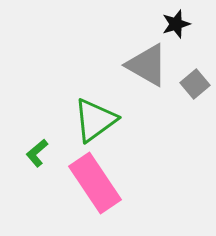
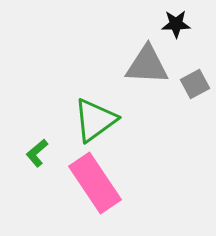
black star: rotated 16 degrees clockwise
gray triangle: rotated 27 degrees counterclockwise
gray square: rotated 12 degrees clockwise
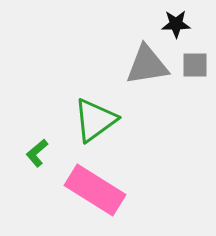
gray triangle: rotated 12 degrees counterclockwise
gray square: moved 19 px up; rotated 28 degrees clockwise
pink rectangle: moved 7 px down; rotated 24 degrees counterclockwise
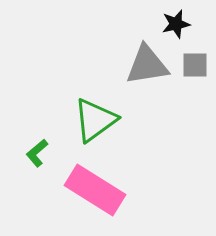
black star: rotated 12 degrees counterclockwise
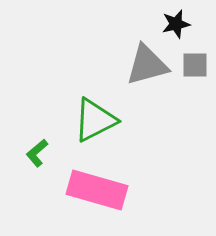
gray triangle: rotated 6 degrees counterclockwise
green triangle: rotated 9 degrees clockwise
pink rectangle: moved 2 px right; rotated 16 degrees counterclockwise
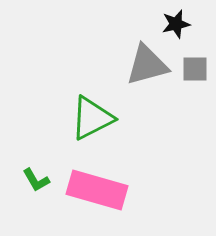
gray square: moved 4 px down
green triangle: moved 3 px left, 2 px up
green L-shape: moved 1 px left, 27 px down; rotated 80 degrees counterclockwise
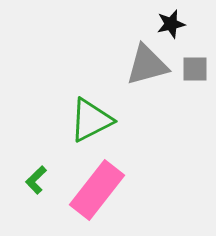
black star: moved 5 px left
green triangle: moved 1 px left, 2 px down
green L-shape: rotated 76 degrees clockwise
pink rectangle: rotated 68 degrees counterclockwise
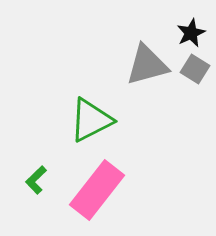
black star: moved 20 px right, 9 px down; rotated 12 degrees counterclockwise
gray square: rotated 32 degrees clockwise
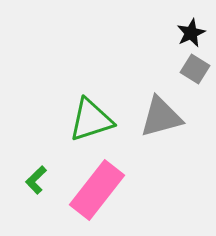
gray triangle: moved 14 px right, 52 px down
green triangle: rotated 9 degrees clockwise
